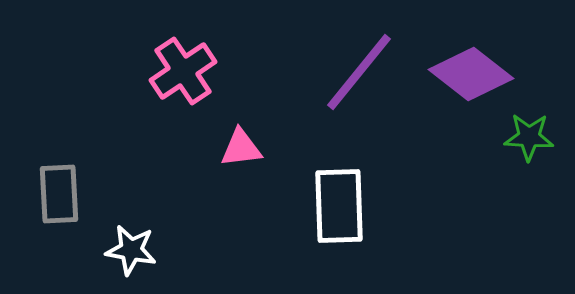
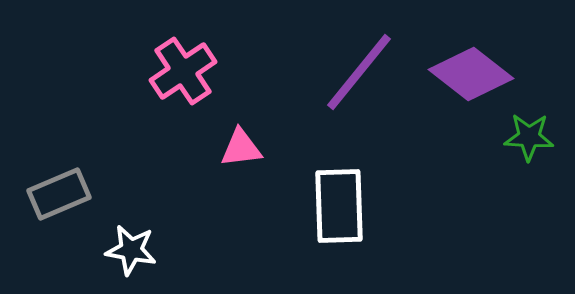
gray rectangle: rotated 70 degrees clockwise
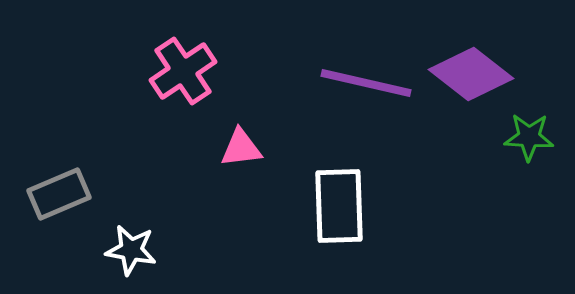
purple line: moved 7 px right, 11 px down; rotated 64 degrees clockwise
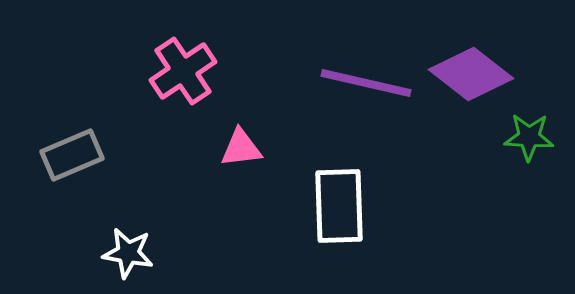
gray rectangle: moved 13 px right, 39 px up
white star: moved 3 px left, 3 px down
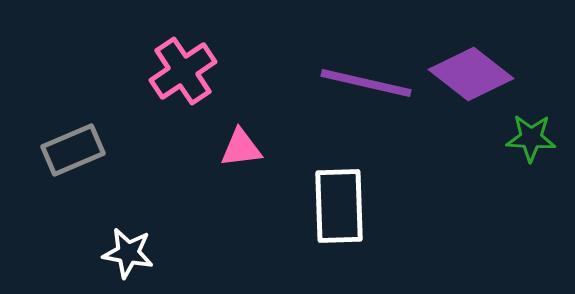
green star: moved 2 px right, 1 px down
gray rectangle: moved 1 px right, 5 px up
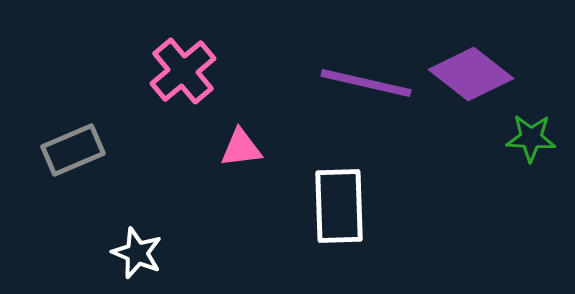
pink cross: rotated 6 degrees counterclockwise
white star: moved 9 px right; rotated 12 degrees clockwise
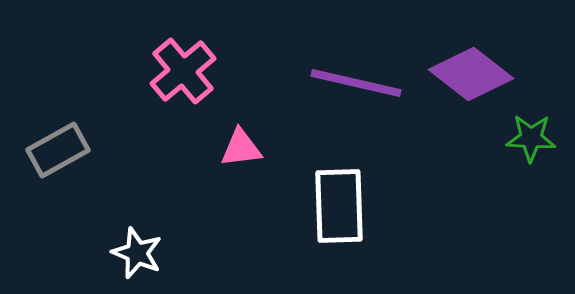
purple line: moved 10 px left
gray rectangle: moved 15 px left; rotated 6 degrees counterclockwise
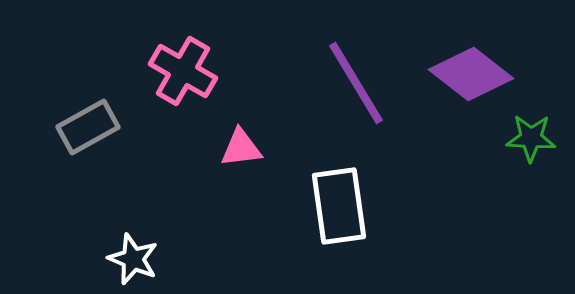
pink cross: rotated 20 degrees counterclockwise
purple line: rotated 46 degrees clockwise
gray rectangle: moved 30 px right, 23 px up
white rectangle: rotated 6 degrees counterclockwise
white star: moved 4 px left, 6 px down
